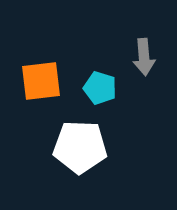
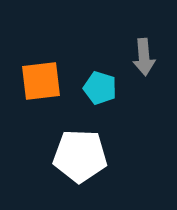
white pentagon: moved 9 px down
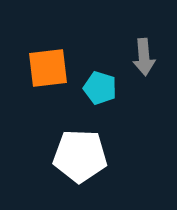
orange square: moved 7 px right, 13 px up
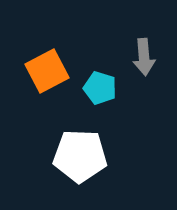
orange square: moved 1 px left, 3 px down; rotated 21 degrees counterclockwise
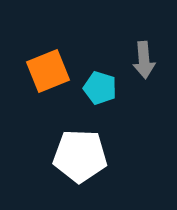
gray arrow: moved 3 px down
orange square: moved 1 px right; rotated 6 degrees clockwise
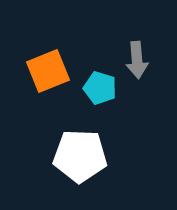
gray arrow: moved 7 px left
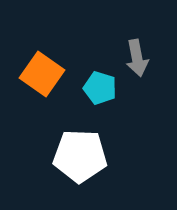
gray arrow: moved 2 px up; rotated 6 degrees counterclockwise
orange square: moved 6 px left, 3 px down; rotated 33 degrees counterclockwise
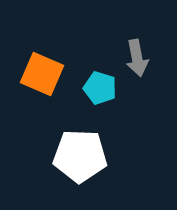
orange square: rotated 12 degrees counterclockwise
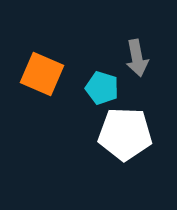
cyan pentagon: moved 2 px right
white pentagon: moved 45 px right, 22 px up
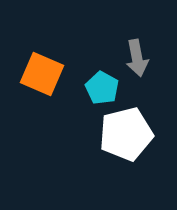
cyan pentagon: rotated 12 degrees clockwise
white pentagon: moved 1 px right; rotated 16 degrees counterclockwise
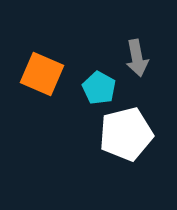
cyan pentagon: moved 3 px left
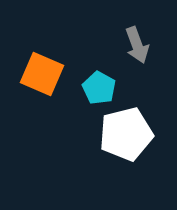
gray arrow: moved 13 px up; rotated 9 degrees counterclockwise
